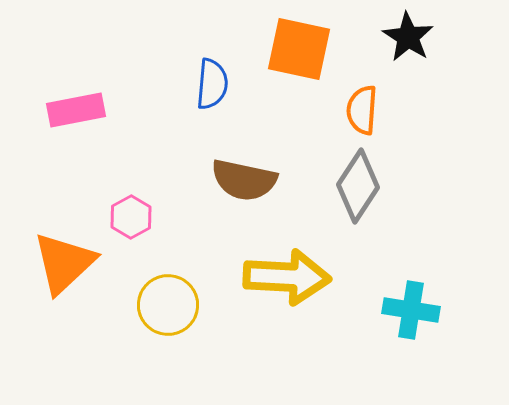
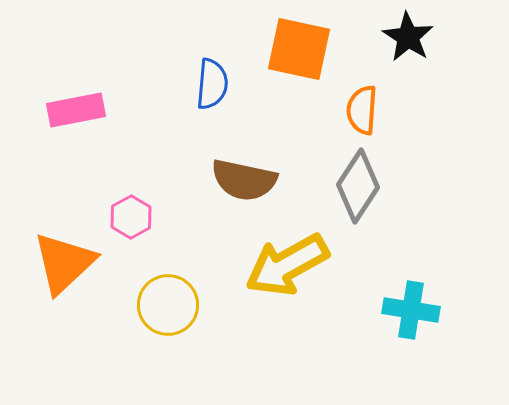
yellow arrow: moved 12 px up; rotated 148 degrees clockwise
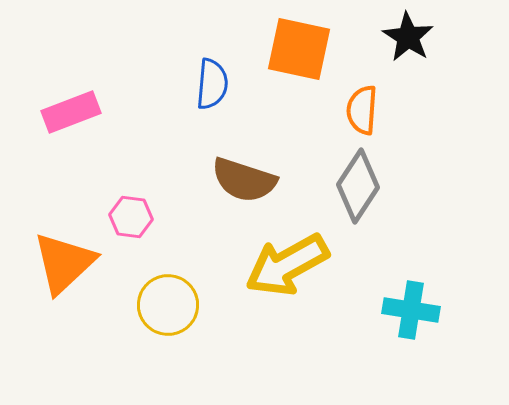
pink rectangle: moved 5 px left, 2 px down; rotated 10 degrees counterclockwise
brown semicircle: rotated 6 degrees clockwise
pink hexagon: rotated 24 degrees counterclockwise
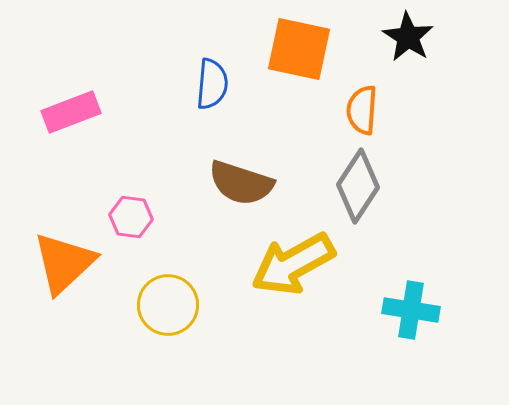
brown semicircle: moved 3 px left, 3 px down
yellow arrow: moved 6 px right, 1 px up
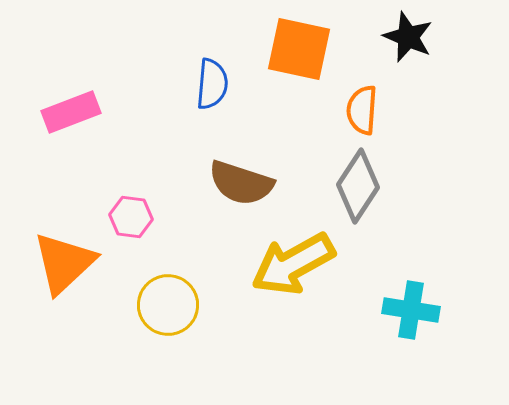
black star: rotated 9 degrees counterclockwise
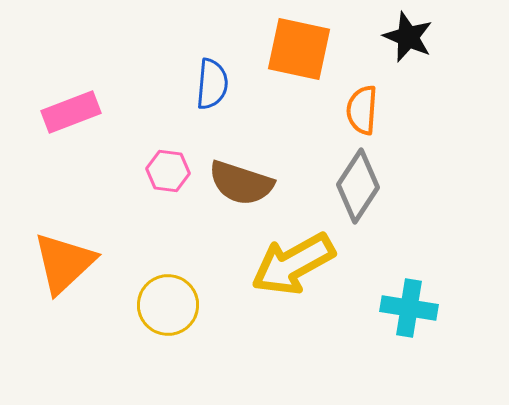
pink hexagon: moved 37 px right, 46 px up
cyan cross: moved 2 px left, 2 px up
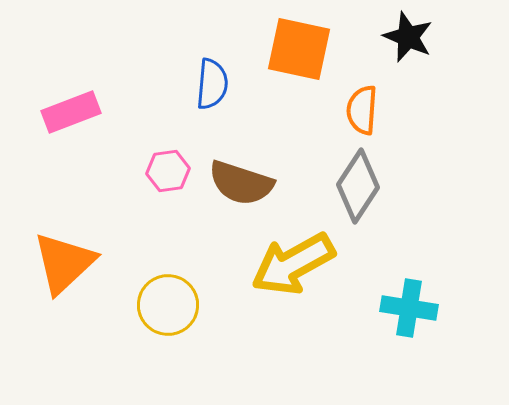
pink hexagon: rotated 15 degrees counterclockwise
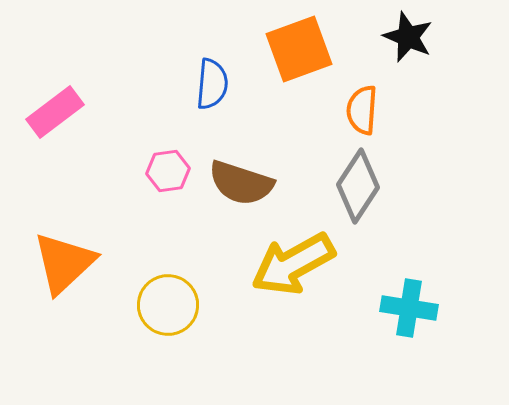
orange square: rotated 32 degrees counterclockwise
pink rectangle: moved 16 px left; rotated 16 degrees counterclockwise
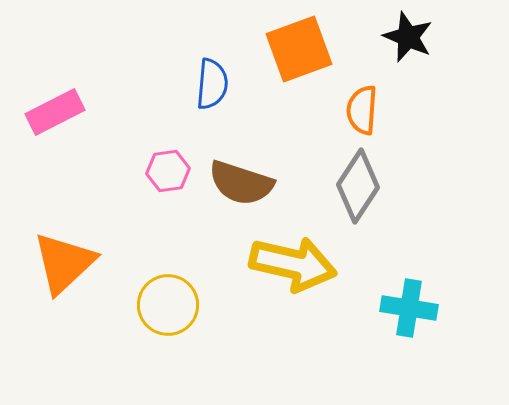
pink rectangle: rotated 10 degrees clockwise
yellow arrow: rotated 138 degrees counterclockwise
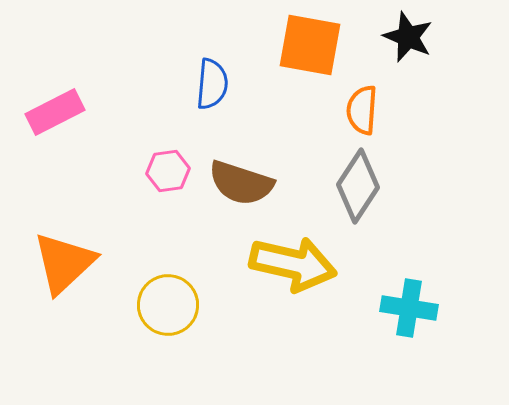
orange square: moved 11 px right, 4 px up; rotated 30 degrees clockwise
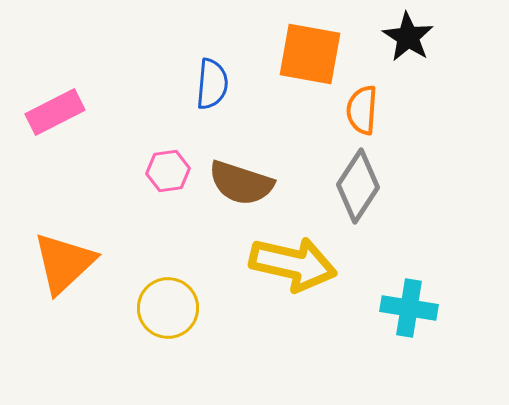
black star: rotated 9 degrees clockwise
orange square: moved 9 px down
yellow circle: moved 3 px down
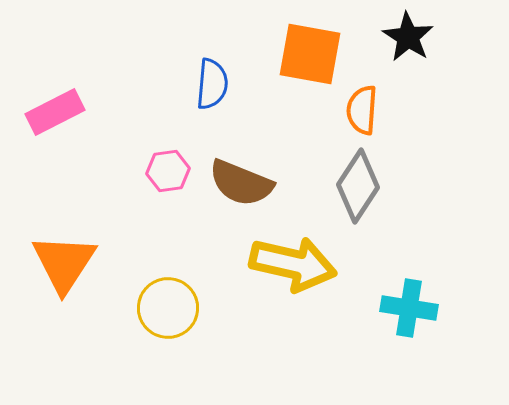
brown semicircle: rotated 4 degrees clockwise
orange triangle: rotated 14 degrees counterclockwise
